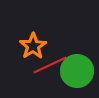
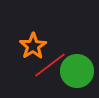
red line: rotated 12 degrees counterclockwise
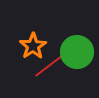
green circle: moved 19 px up
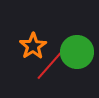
red line: rotated 12 degrees counterclockwise
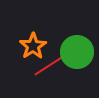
red line: rotated 16 degrees clockwise
